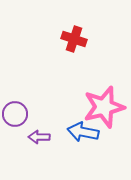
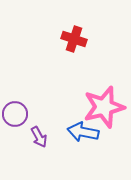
purple arrow: rotated 120 degrees counterclockwise
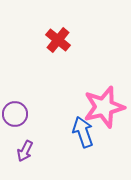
red cross: moved 16 px left, 1 px down; rotated 20 degrees clockwise
blue arrow: rotated 60 degrees clockwise
purple arrow: moved 14 px left, 14 px down; rotated 55 degrees clockwise
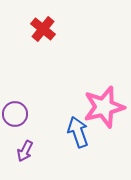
red cross: moved 15 px left, 11 px up
blue arrow: moved 5 px left
